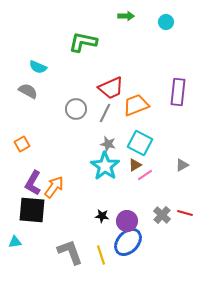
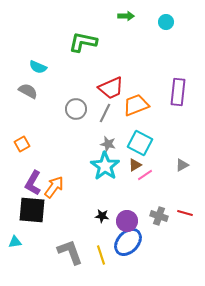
gray cross: moved 3 px left, 1 px down; rotated 24 degrees counterclockwise
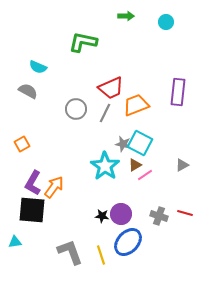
gray star: moved 15 px right
purple circle: moved 6 px left, 7 px up
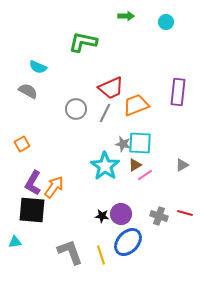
cyan square: rotated 25 degrees counterclockwise
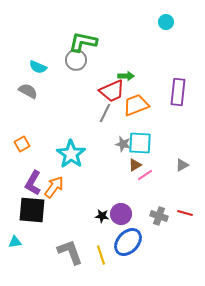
green arrow: moved 60 px down
red trapezoid: moved 1 px right, 3 px down
gray circle: moved 49 px up
cyan star: moved 34 px left, 12 px up
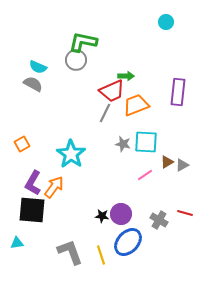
gray semicircle: moved 5 px right, 7 px up
cyan square: moved 6 px right, 1 px up
brown triangle: moved 32 px right, 3 px up
gray cross: moved 4 px down; rotated 12 degrees clockwise
cyan triangle: moved 2 px right, 1 px down
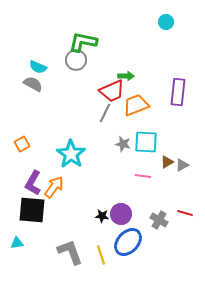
pink line: moved 2 px left, 1 px down; rotated 42 degrees clockwise
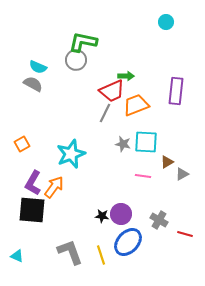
purple rectangle: moved 2 px left, 1 px up
cyan star: rotated 16 degrees clockwise
gray triangle: moved 9 px down
red line: moved 21 px down
cyan triangle: moved 13 px down; rotated 32 degrees clockwise
